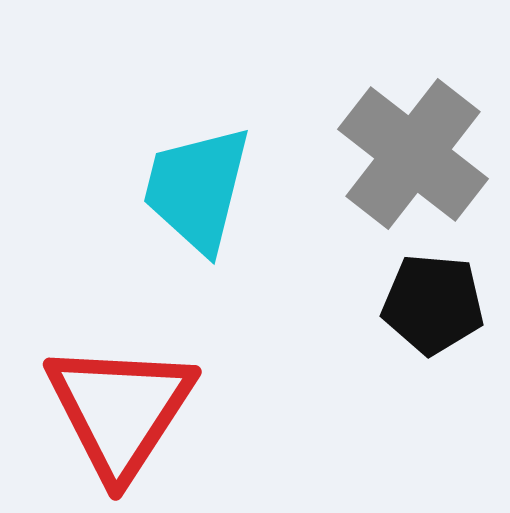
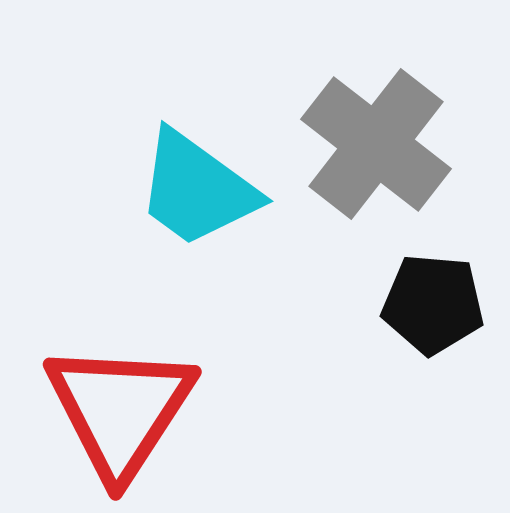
gray cross: moved 37 px left, 10 px up
cyan trapezoid: rotated 68 degrees counterclockwise
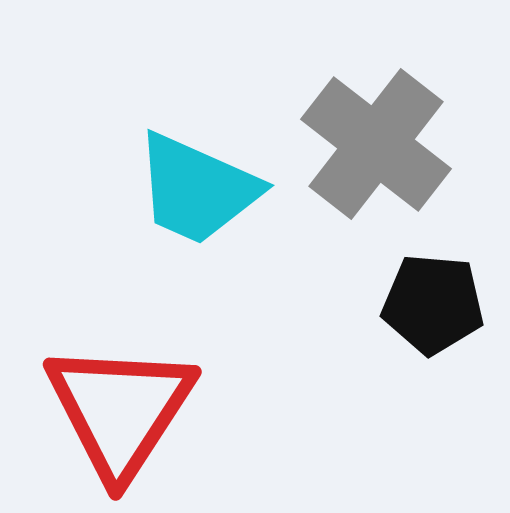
cyan trapezoid: rotated 12 degrees counterclockwise
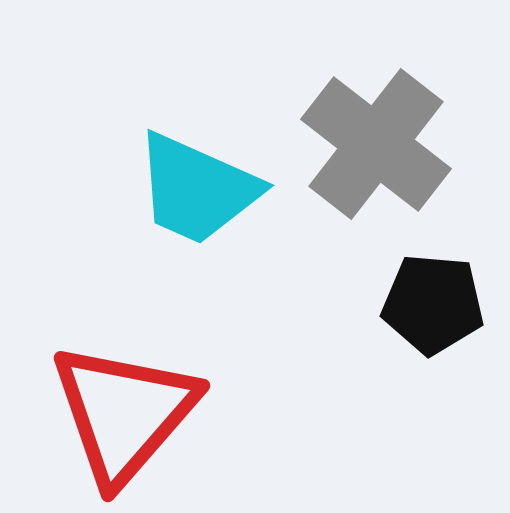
red triangle: moved 4 px right, 3 px down; rotated 8 degrees clockwise
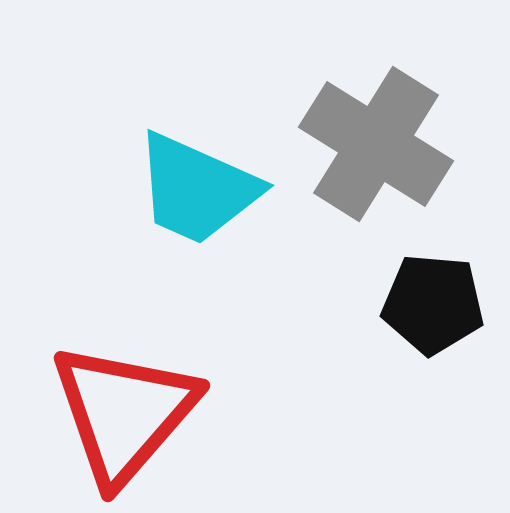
gray cross: rotated 6 degrees counterclockwise
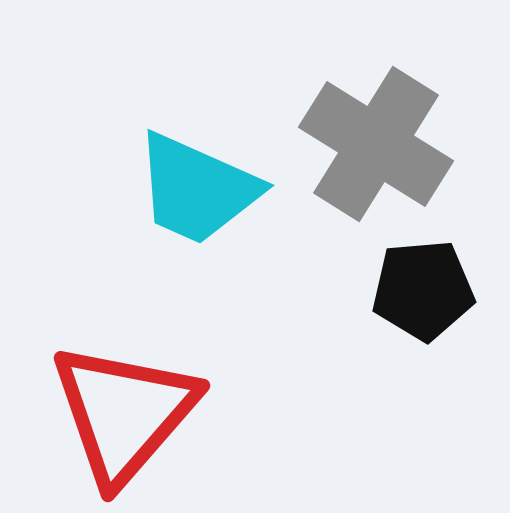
black pentagon: moved 10 px left, 14 px up; rotated 10 degrees counterclockwise
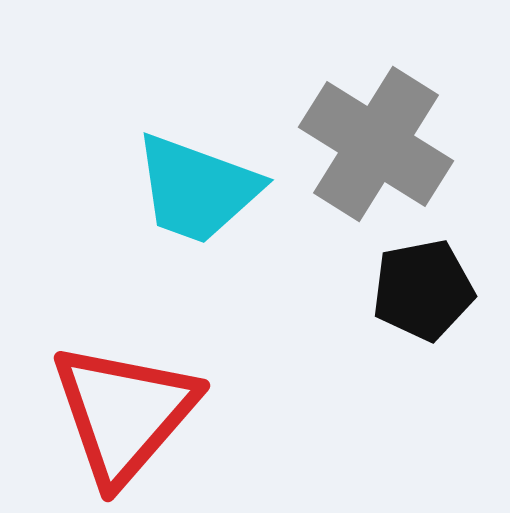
cyan trapezoid: rotated 4 degrees counterclockwise
black pentagon: rotated 6 degrees counterclockwise
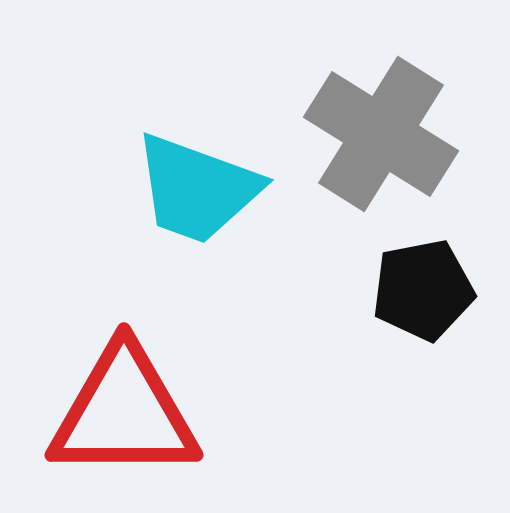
gray cross: moved 5 px right, 10 px up
red triangle: rotated 49 degrees clockwise
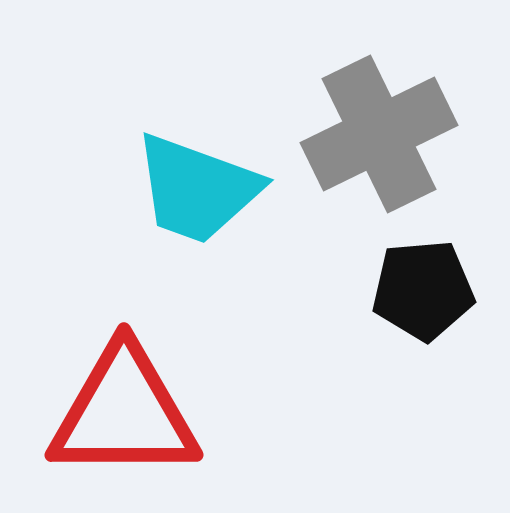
gray cross: moved 2 px left; rotated 32 degrees clockwise
black pentagon: rotated 6 degrees clockwise
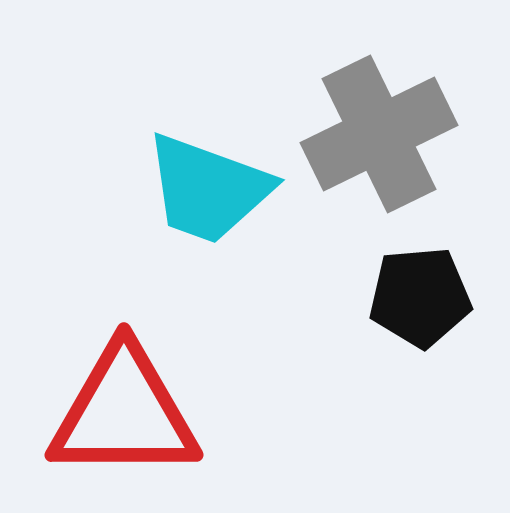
cyan trapezoid: moved 11 px right
black pentagon: moved 3 px left, 7 px down
